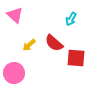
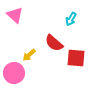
yellow arrow: moved 10 px down
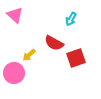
red semicircle: rotated 12 degrees counterclockwise
red square: rotated 24 degrees counterclockwise
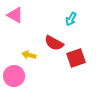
pink triangle: rotated 12 degrees counterclockwise
yellow arrow: rotated 56 degrees clockwise
pink circle: moved 3 px down
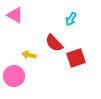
red semicircle: rotated 18 degrees clockwise
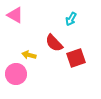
pink circle: moved 2 px right, 2 px up
